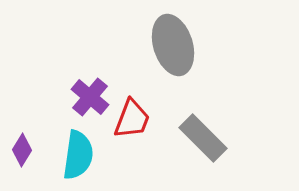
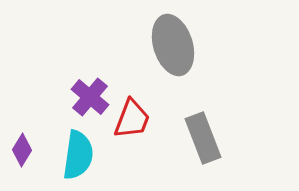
gray rectangle: rotated 24 degrees clockwise
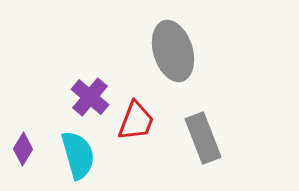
gray ellipse: moved 6 px down
red trapezoid: moved 4 px right, 2 px down
purple diamond: moved 1 px right, 1 px up
cyan semicircle: rotated 24 degrees counterclockwise
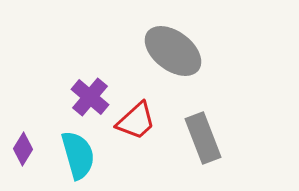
gray ellipse: rotated 36 degrees counterclockwise
red trapezoid: rotated 27 degrees clockwise
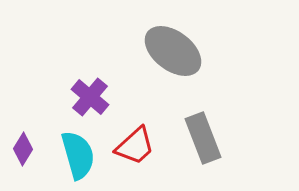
red trapezoid: moved 1 px left, 25 px down
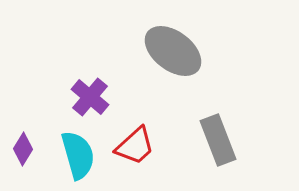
gray rectangle: moved 15 px right, 2 px down
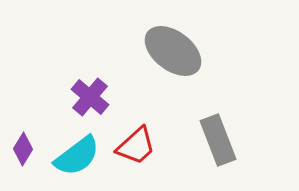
red trapezoid: moved 1 px right
cyan semicircle: moved 1 px left, 1 px down; rotated 69 degrees clockwise
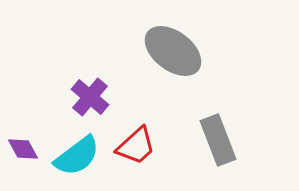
purple diamond: rotated 60 degrees counterclockwise
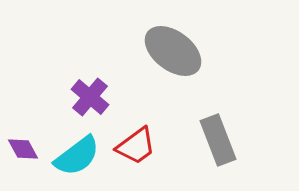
red trapezoid: rotated 6 degrees clockwise
